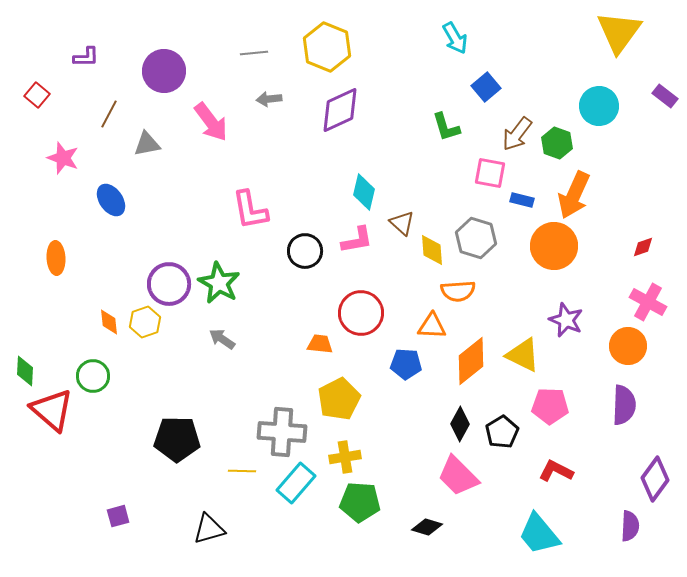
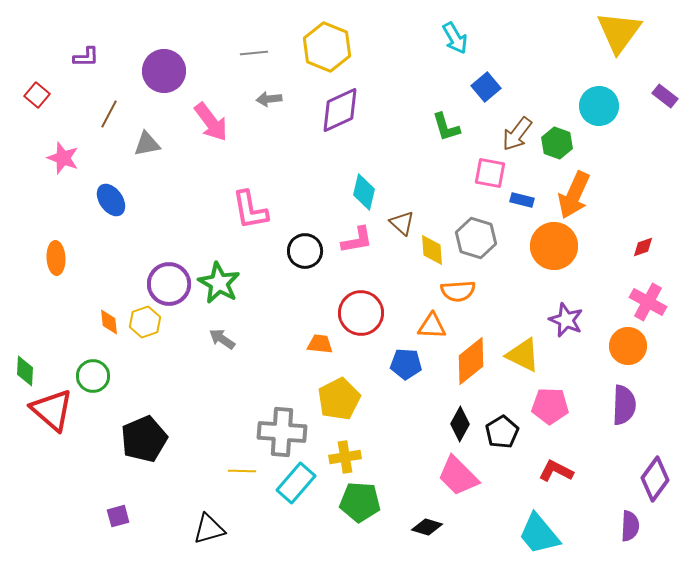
black pentagon at (177, 439): moved 33 px left; rotated 24 degrees counterclockwise
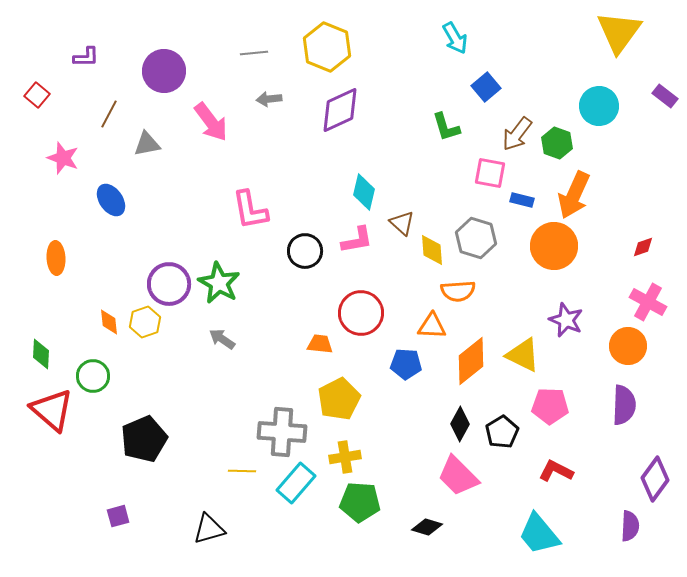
green diamond at (25, 371): moved 16 px right, 17 px up
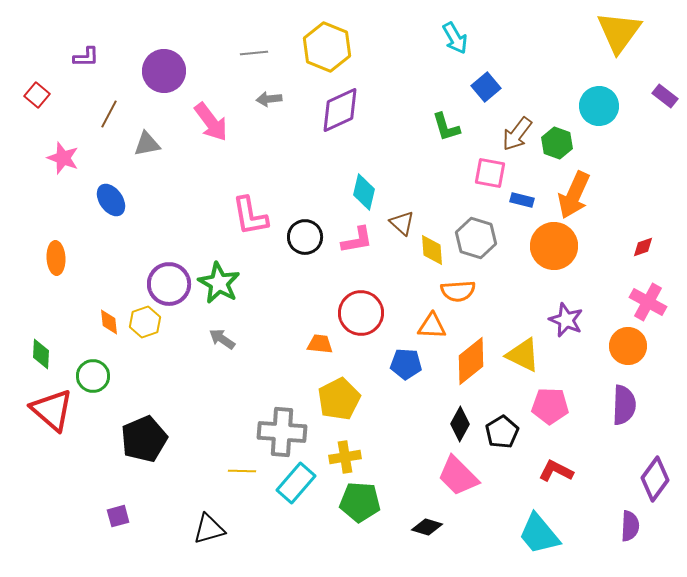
pink L-shape at (250, 210): moved 6 px down
black circle at (305, 251): moved 14 px up
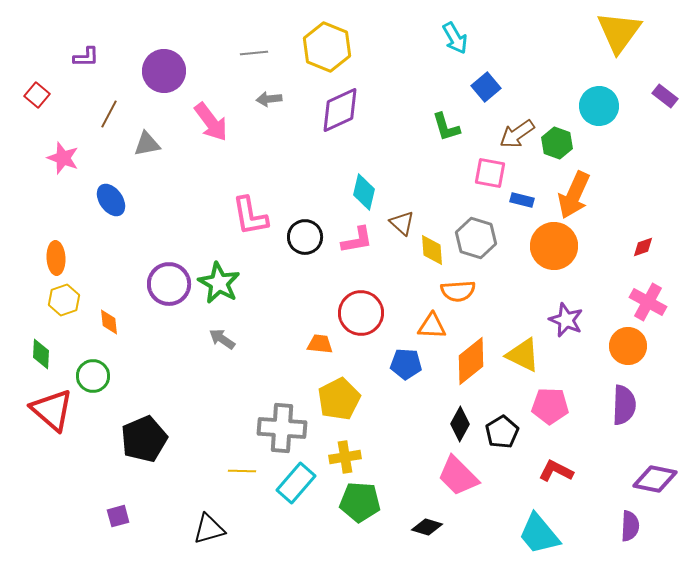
brown arrow at (517, 134): rotated 18 degrees clockwise
yellow hexagon at (145, 322): moved 81 px left, 22 px up
gray cross at (282, 432): moved 4 px up
purple diamond at (655, 479): rotated 66 degrees clockwise
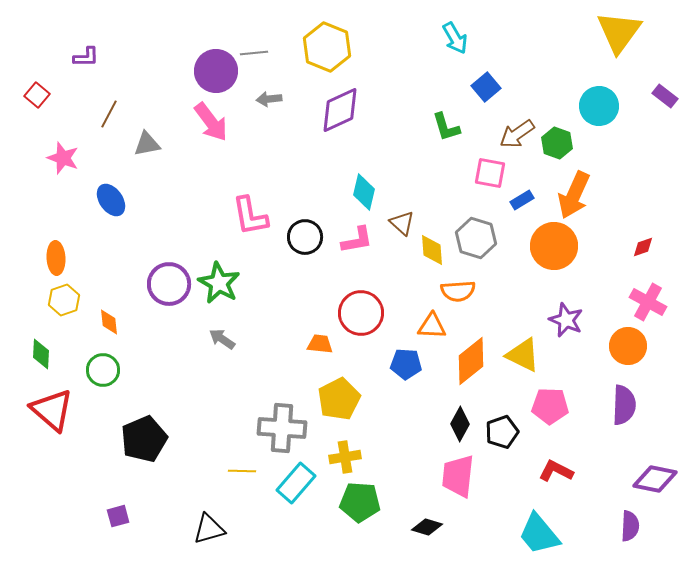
purple circle at (164, 71): moved 52 px right
blue rectangle at (522, 200): rotated 45 degrees counterclockwise
green circle at (93, 376): moved 10 px right, 6 px up
black pentagon at (502, 432): rotated 12 degrees clockwise
pink trapezoid at (458, 476): rotated 51 degrees clockwise
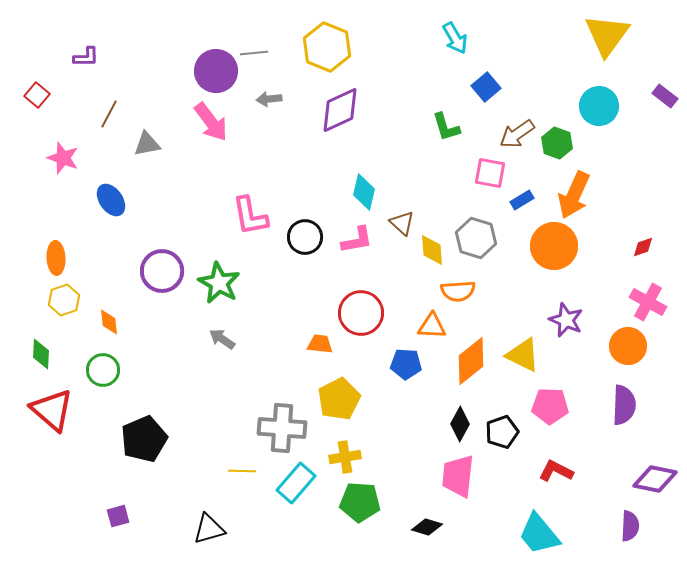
yellow triangle at (619, 32): moved 12 px left, 3 px down
purple circle at (169, 284): moved 7 px left, 13 px up
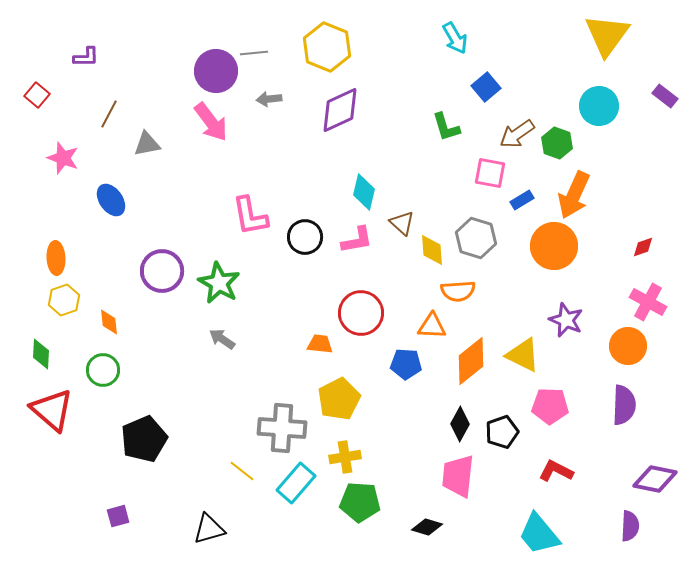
yellow line at (242, 471): rotated 36 degrees clockwise
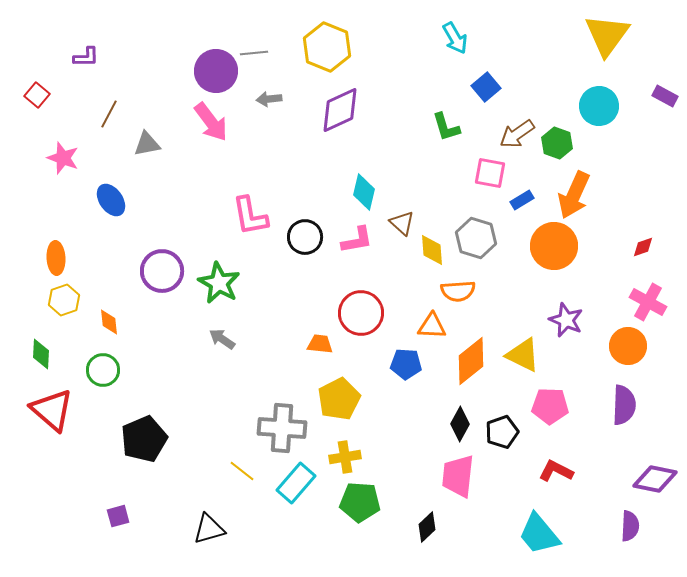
purple rectangle at (665, 96): rotated 10 degrees counterclockwise
black diamond at (427, 527): rotated 60 degrees counterclockwise
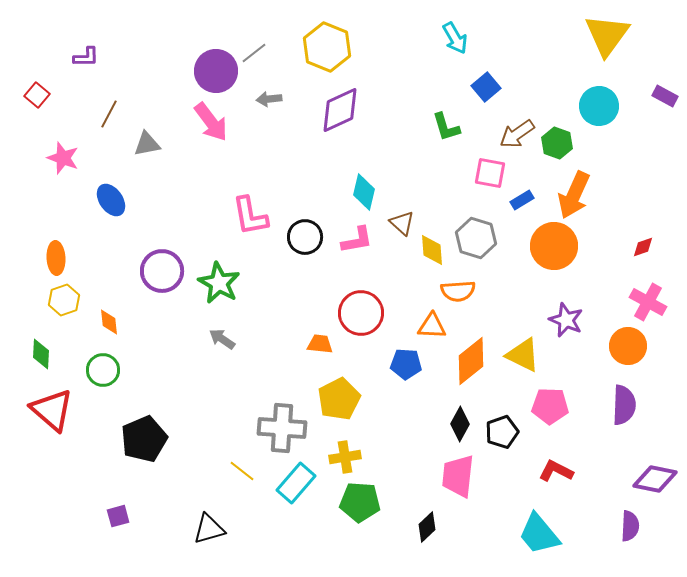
gray line at (254, 53): rotated 32 degrees counterclockwise
